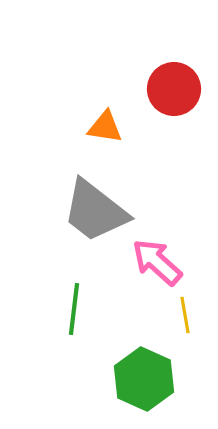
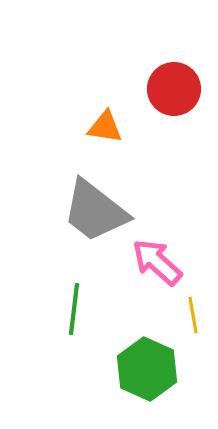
yellow line: moved 8 px right
green hexagon: moved 3 px right, 10 px up
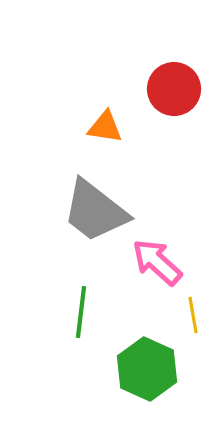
green line: moved 7 px right, 3 px down
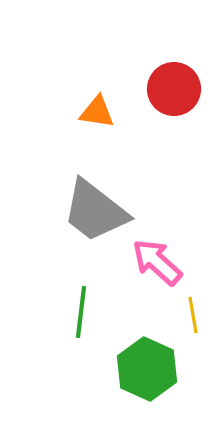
orange triangle: moved 8 px left, 15 px up
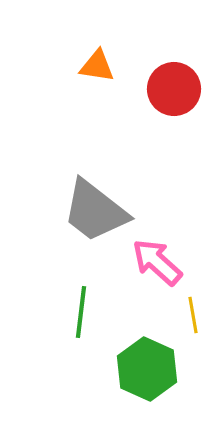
orange triangle: moved 46 px up
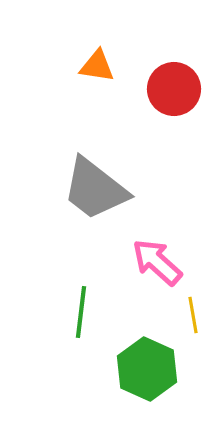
gray trapezoid: moved 22 px up
